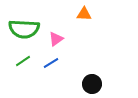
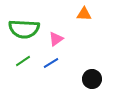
black circle: moved 5 px up
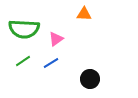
black circle: moved 2 px left
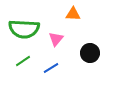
orange triangle: moved 11 px left
pink triangle: rotated 14 degrees counterclockwise
blue line: moved 5 px down
black circle: moved 26 px up
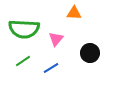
orange triangle: moved 1 px right, 1 px up
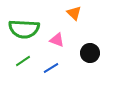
orange triangle: rotated 42 degrees clockwise
pink triangle: moved 1 px right, 1 px down; rotated 49 degrees counterclockwise
